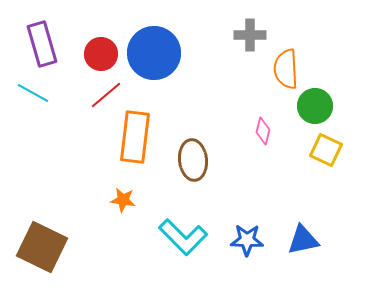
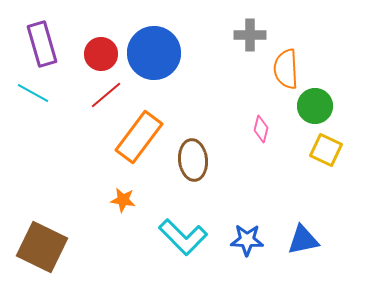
pink diamond: moved 2 px left, 2 px up
orange rectangle: moved 4 px right; rotated 30 degrees clockwise
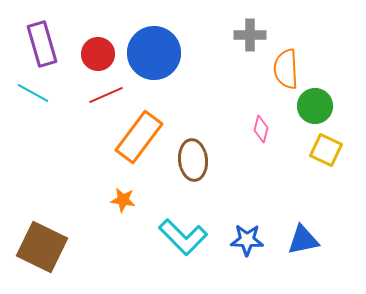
red circle: moved 3 px left
red line: rotated 16 degrees clockwise
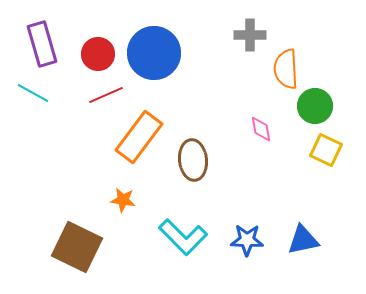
pink diamond: rotated 24 degrees counterclockwise
brown square: moved 35 px right
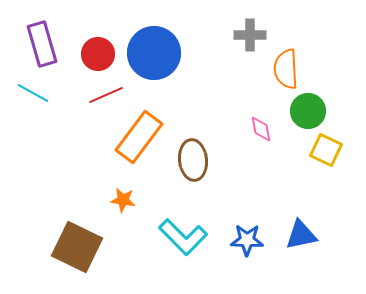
green circle: moved 7 px left, 5 px down
blue triangle: moved 2 px left, 5 px up
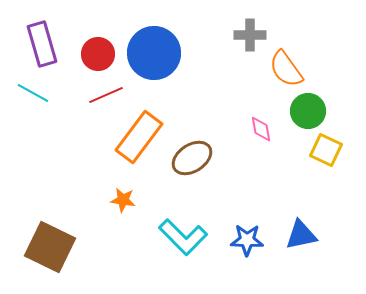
orange semicircle: rotated 33 degrees counterclockwise
brown ellipse: moved 1 px left, 2 px up; rotated 63 degrees clockwise
brown square: moved 27 px left
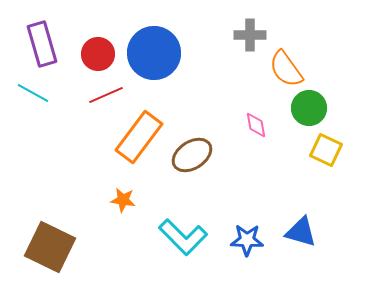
green circle: moved 1 px right, 3 px up
pink diamond: moved 5 px left, 4 px up
brown ellipse: moved 3 px up
blue triangle: moved 3 px up; rotated 28 degrees clockwise
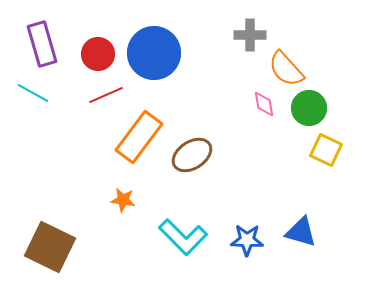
orange semicircle: rotated 6 degrees counterclockwise
pink diamond: moved 8 px right, 21 px up
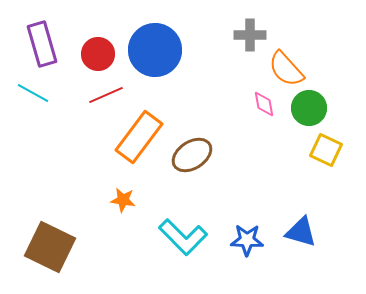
blue circle: moved 1 px right, 3 px up
